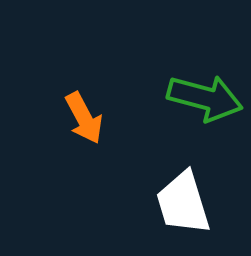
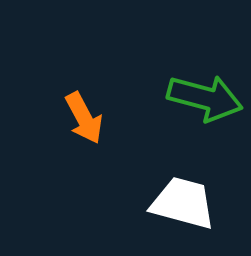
white trapezoid: rotated 122 degrees clockwise
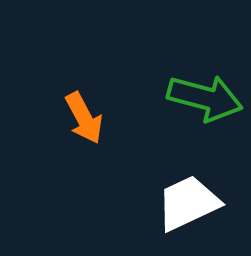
white trapezoid: moved 5 px right; rotated 40 degrees counterclockwise
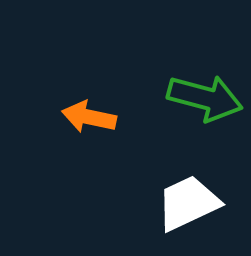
orange arrow: moved 5 px right, 1 px up; rotated 130 degrees clockwise
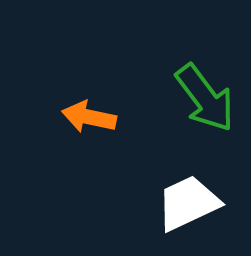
green arrow: rotated 38 degrees clockwise
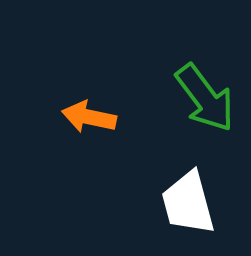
white trapezoid: rotated 80 degrees counterclockwise
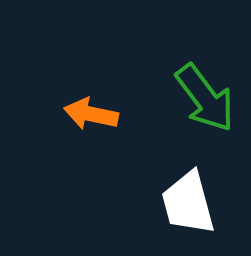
orange arrow: moved 2 px right, 3 px up
